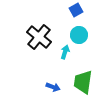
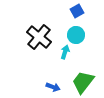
blue square: moved 1 px right, 1 px down
cyan circle: moved 3 px left
green trapezoid: rotated 30 degrees clockwise
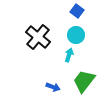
blue square: rotated 24 degrees counterclockwise
black cross: moved 1 px left
cyan arrow: moved 4 px right, 3 px down
green trapezoid: moved 1 px right, 1 px up
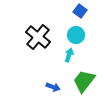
blue square: moved 3 px right
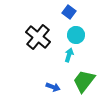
blue square: moved 11 px left, 1 px down
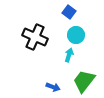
black cross: moved 3 px left; rotated 15 degrees counterclockwise
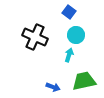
green trapezoid: rotated 40 degrees clockwise
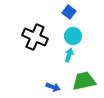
cyan circle: moved 3 px left, 1 px down
